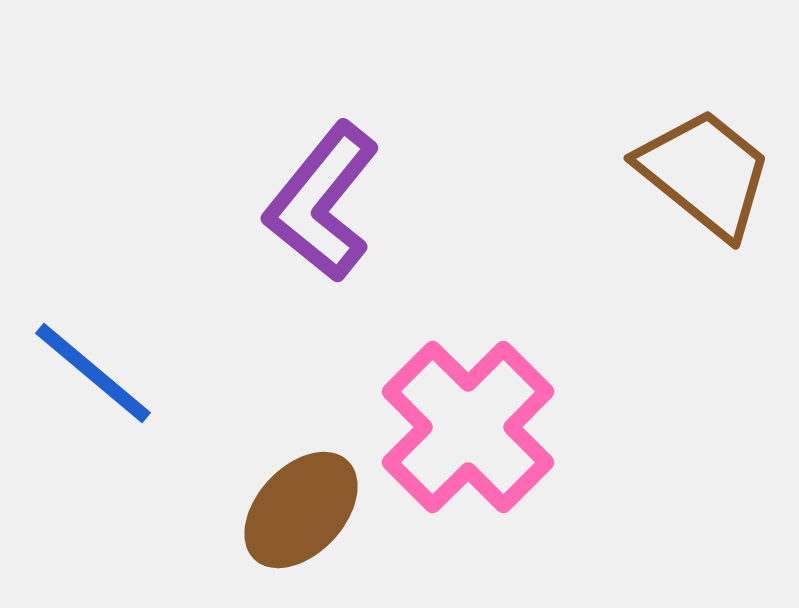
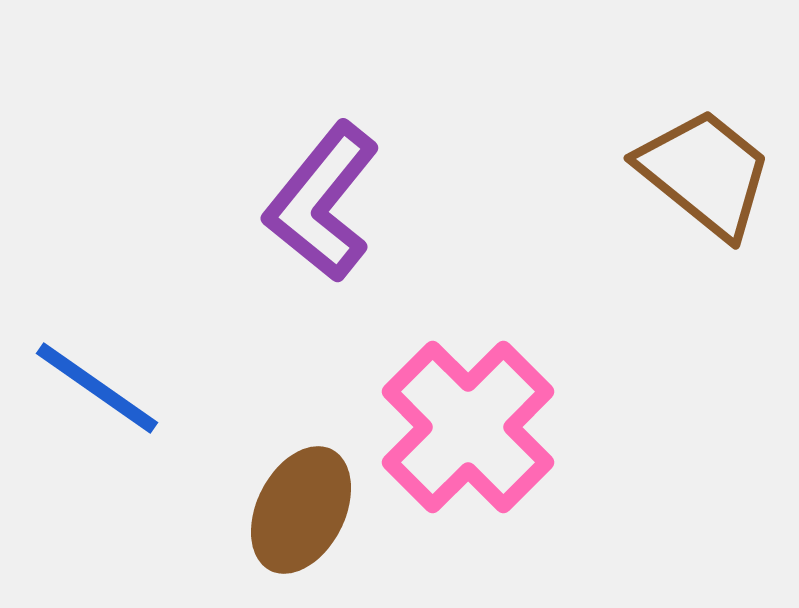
blue line: moved 4 px right, 15 px down; rotated 5 degrees counterclockwise
brown ellipse: rotated 16 degrees counterclockwise
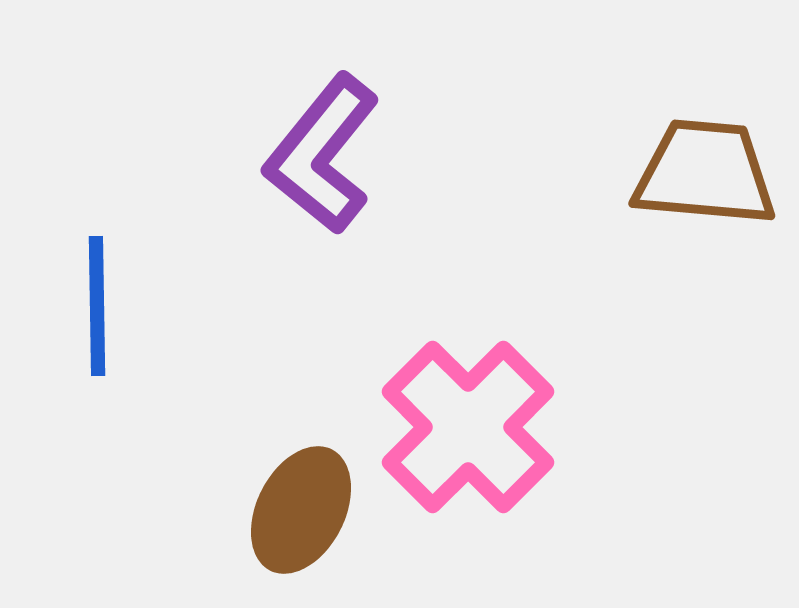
brown trapezoid: rotated 34 degrees counterclockwise
purple L-shape: moved 48 px up
blue line: moved 82 px up; rotated 54 degrees clockwise
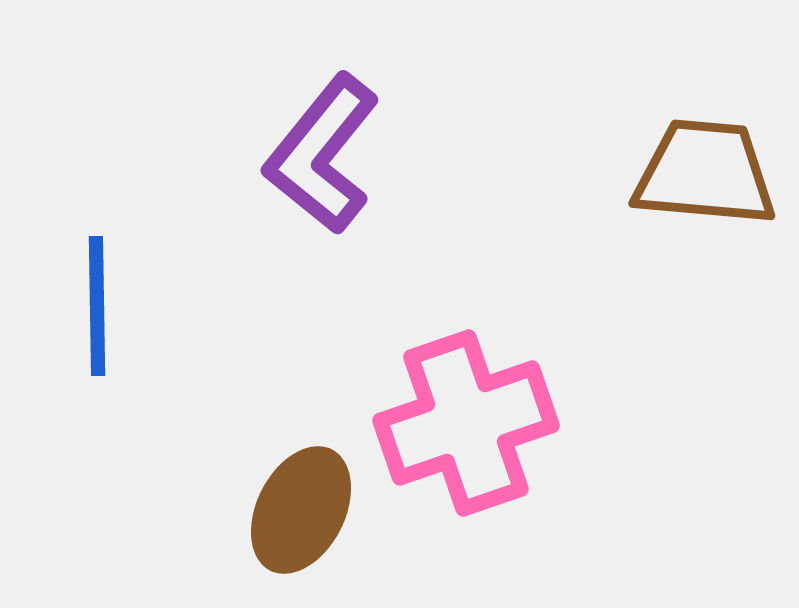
pink cross: moved 2 px left, 4 px up; rotated 26 degrees clockwise
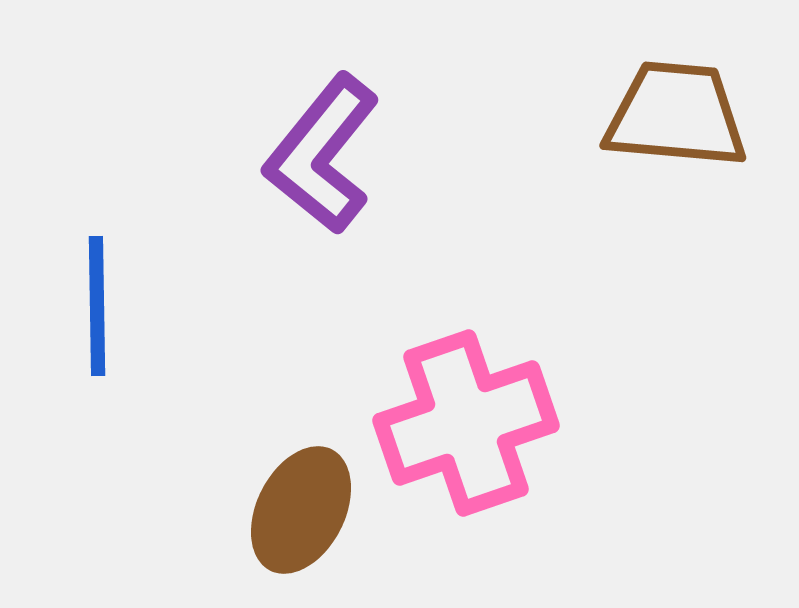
brown trapezoid: moved 29 px left, 58 px up
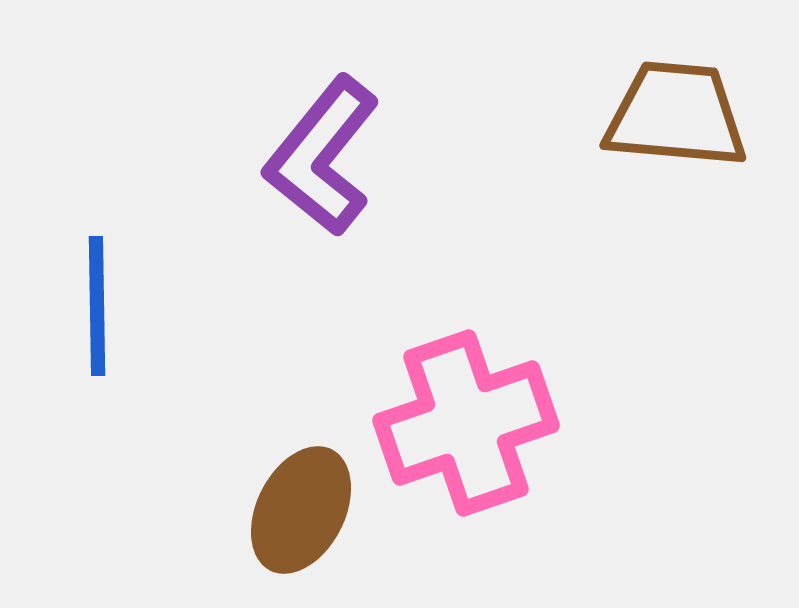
purple L-shape: moved 2 px down
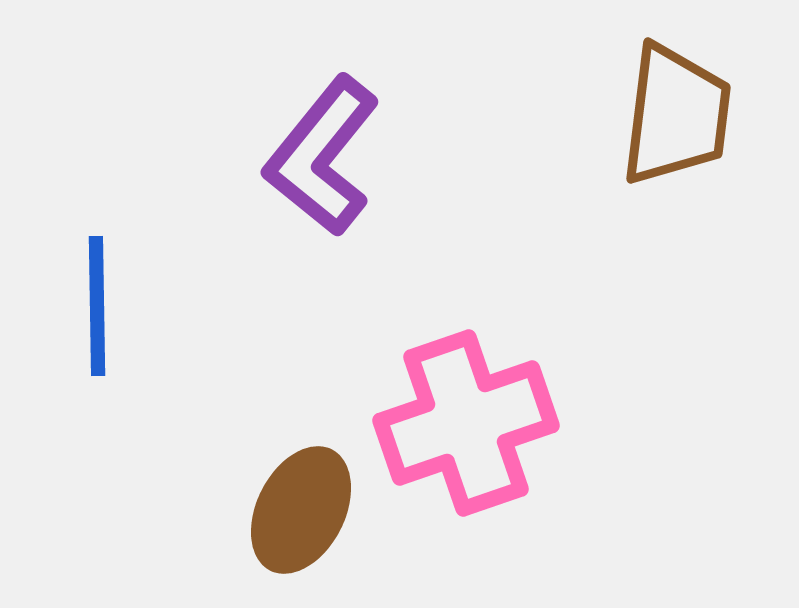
brown trapezoid: rotated 92 degrees clockwise
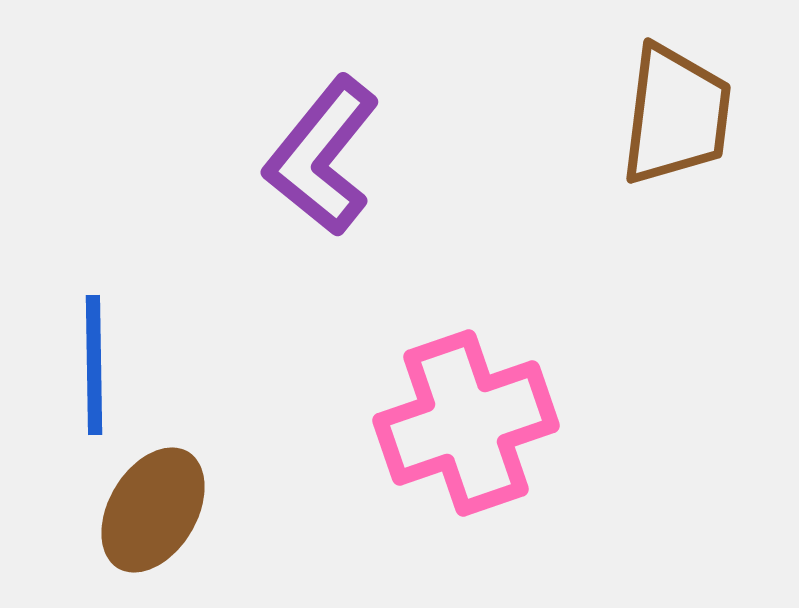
blue line: moved 3 px left, 59 px down
brown ellipse: moved 148 px left; rotated 4 degrees clockwise
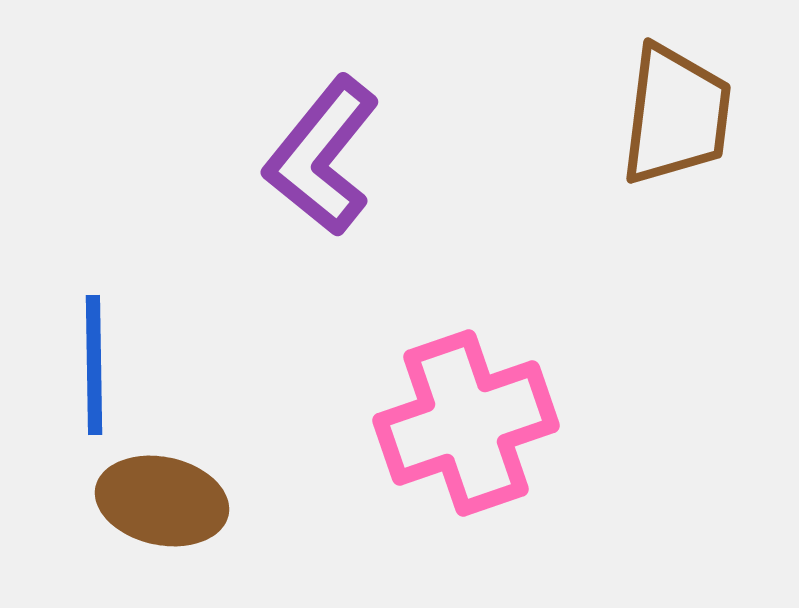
brown ellipse: moved 9 px right, 9 px up; rotated 71 degrees clockwise
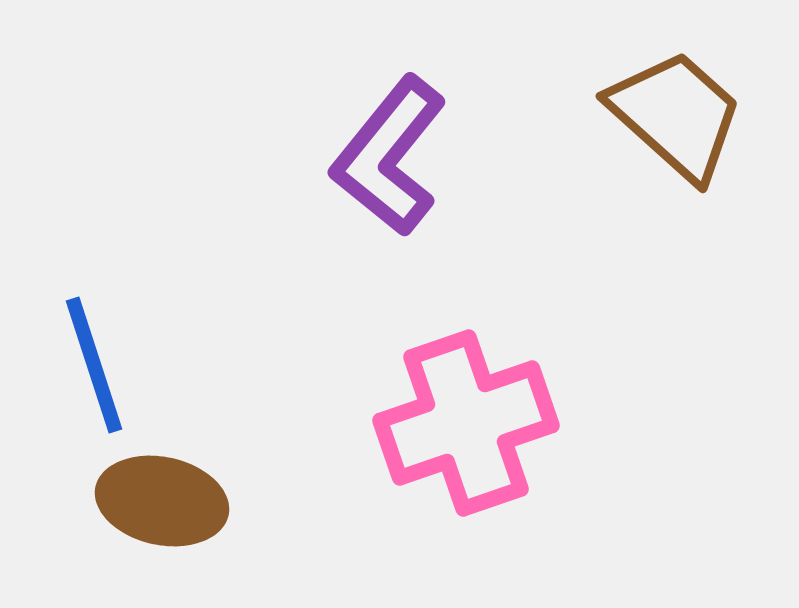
brown trapezoid: rotated 55 degrees counterclockwise
purple L-shape: moved 67 px right
blue line: rotated 17 degrees counterclockwise
